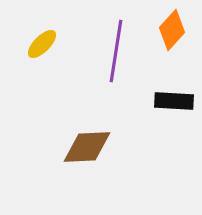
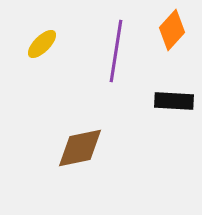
brown diamond: moved 7 px left, 1 px down; rotated 9 degrees counterclockwise
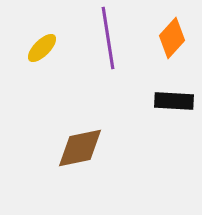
orange diamond: moved 8 px down
yellow ellipse: moved 4 px down
purple line: moved 8 px left, 13 px up; rotated 18 degrees counterclockwise
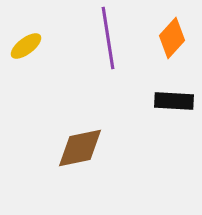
yellow ellipse: moved 16 px left, 2 px up; rotated 8 degrees clockwise
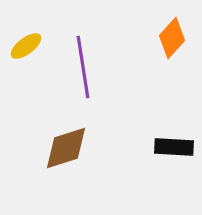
purple line: moved 25 px left, 29 px down
black rectangle: moved 46 px down
brown diamond: moved 14 px left; rotated 6 degrees counterclockwise
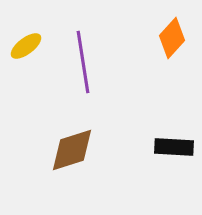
purple line: moved 5 px up
brown diamond: moved 6 px right, 2 px down
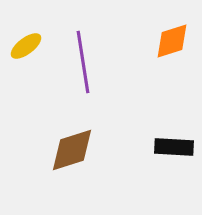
orange diamond: moved 3 px down; rotated 30 degrees clockwise
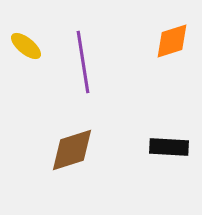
yellow ellipse: rotated 76 degrees clockwise
black rectangle: moved 5 px left
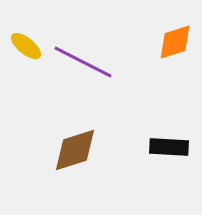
orange diamond: moved 3 px right, 1 px down
purple line: rotated 54 degrees counterclockwise
brown diamond: moved 3 px right
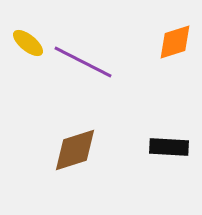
yellow ellipse: moved 2 px right, 3 px up
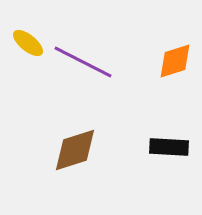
orange diamond: moved 19 px down
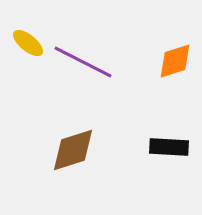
brown diamond: moved 2 px left
